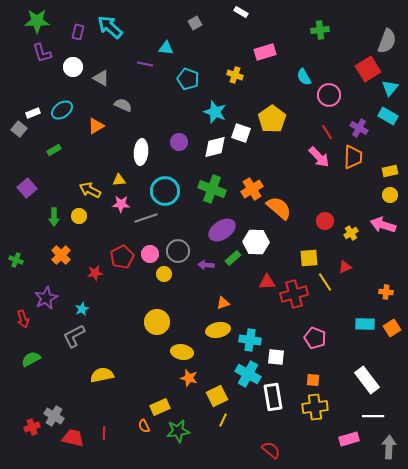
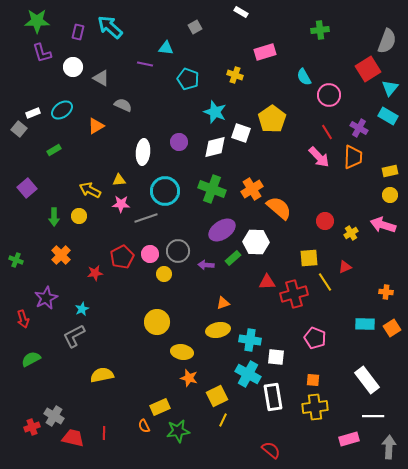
gray square at (195, 23): moved 4 px down
white ellipse at (141, 152): moved 2 px right
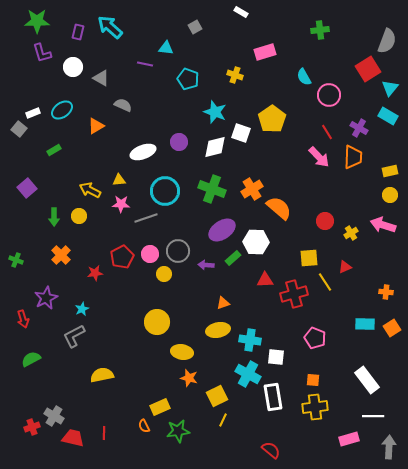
white ellipse at (143, 152): rotated 65 degrees clockwise
red triangle at (267, 282): moved 2 px left, 2 px up
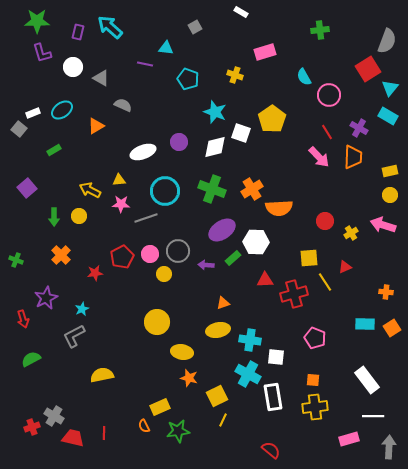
orange semicircle at (279, 208): rotated 136 degrees clockwise
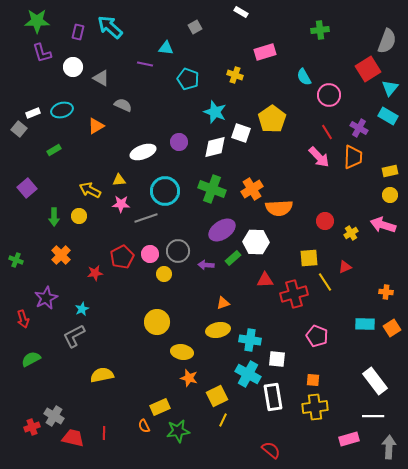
cyan ellipse at (62, 110): rotated 20 degrees clockwise
pink pentagon at (315, 338): moved 2 px right, 2 px up
white square at (276, 357): moved 1 px right, 2 px down
white rectangle at (367, 380): moved 8 px right, 1 px down
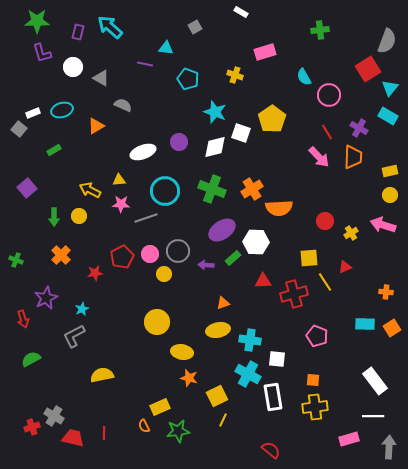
red triangle at (265, 280): moved 2 px left, 1 px down
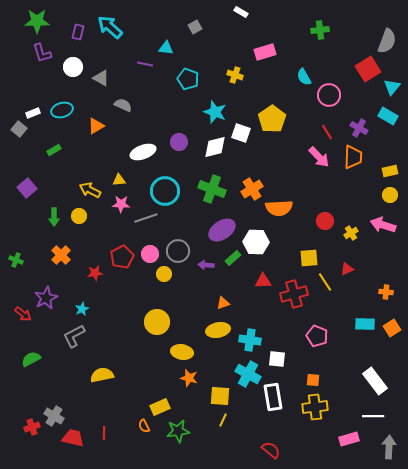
cyan triangle at (390, 88): moved 2 px right, 1 px up
red triangle at (345, 267): moved 2 px right, 2 px down
red arrow at (23, 319): moved 5 px up; rotated 36 degrees counterclockwise
yellow square at (217, 396): moved 3 px right; rotated 30 degrees clockwise
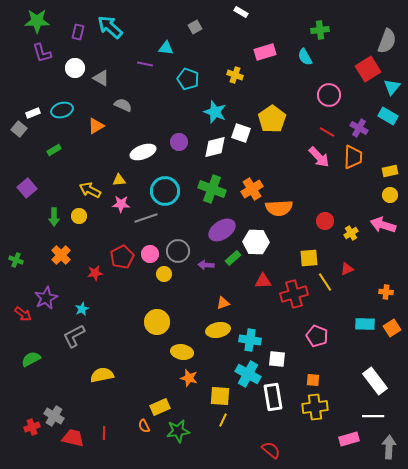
white circle at (73, 67): moved 2 px right, 1 px down
cyan semicircle at (304, 77): moved 1 px right, 20 px up
red line at (327, 132): rotated 28 degrees counterclockwise
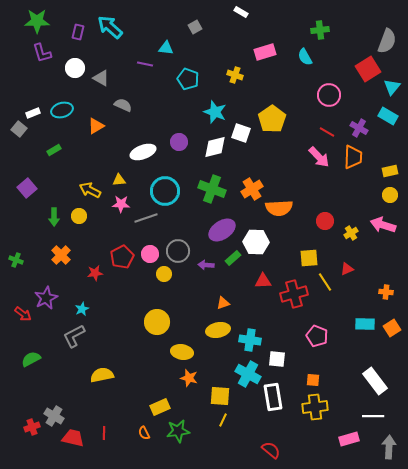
orange semicircle at (144, 426): moved 7 px down
